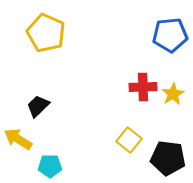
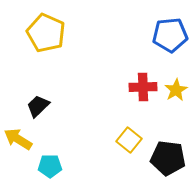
yellow star: moved 3 px right, 4 px up
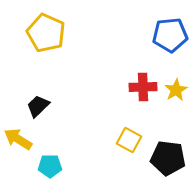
yellow square: rotated 10 degrees counterclockwise
